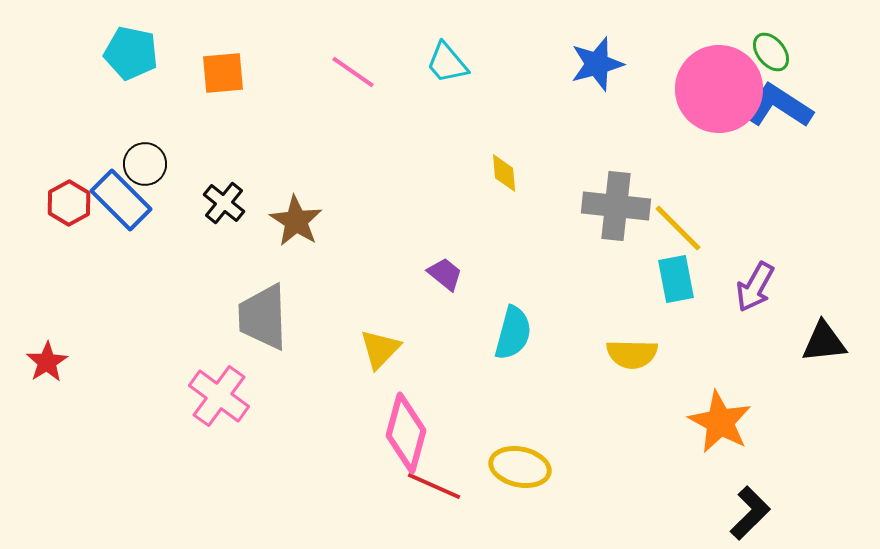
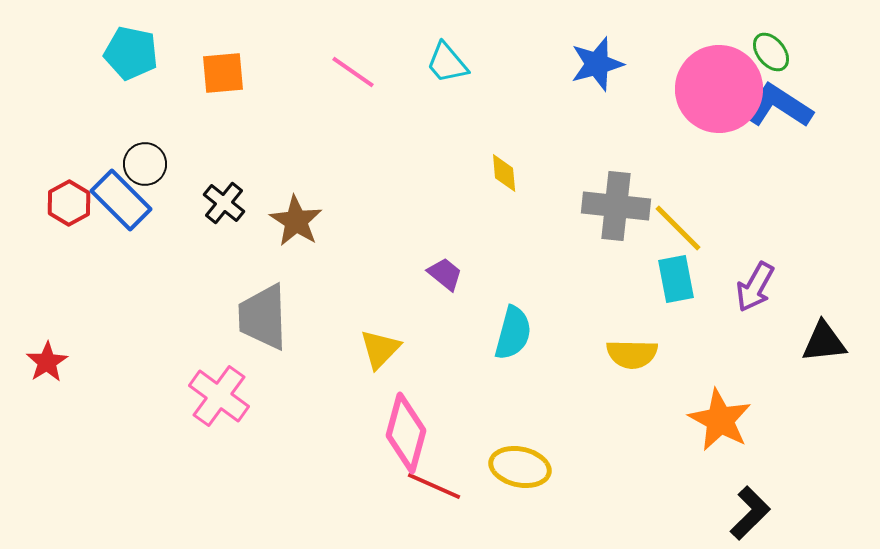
orange star: moved 2 px up
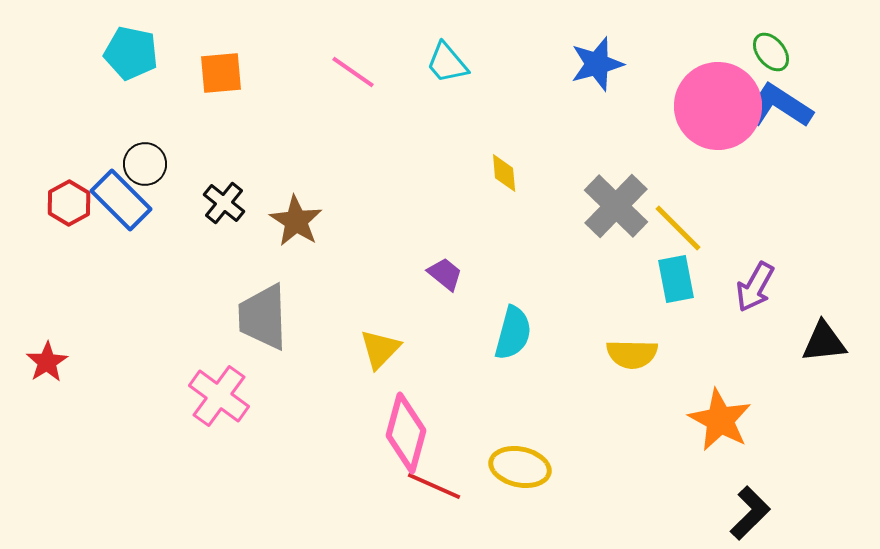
orange square: moved 2 px left
pink circle: moved 1 px left, 17 px down
gray cross: rotated 38 degrees clockwise
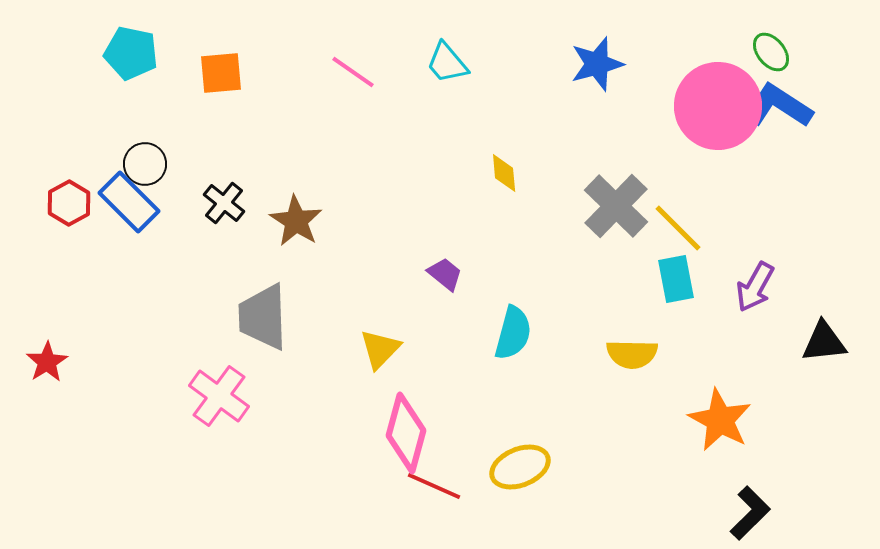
blue rectangle: moved 8 px right, 2 px down
yellow ellipse: rotated 34 degrees counterclockwise
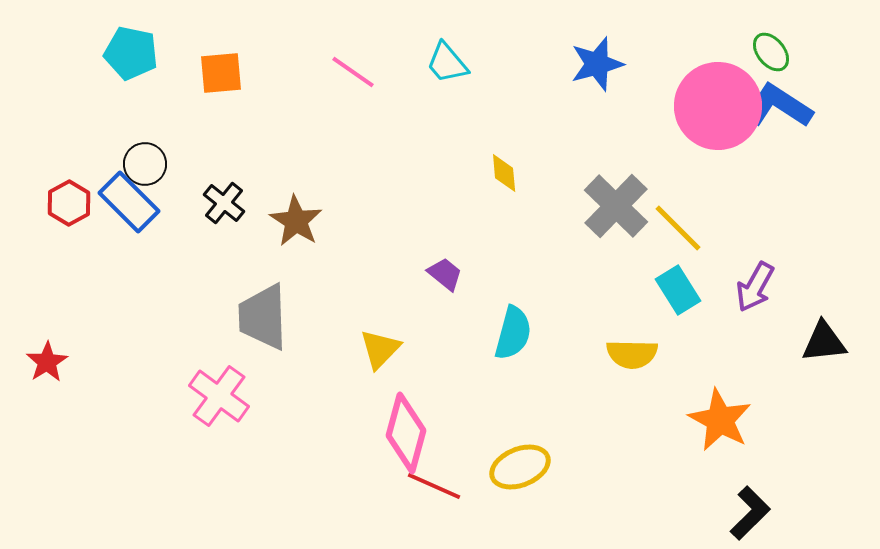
cyan rectangle: moved 2 px right, 11 px down; rotated 21 degrees counterclockwise
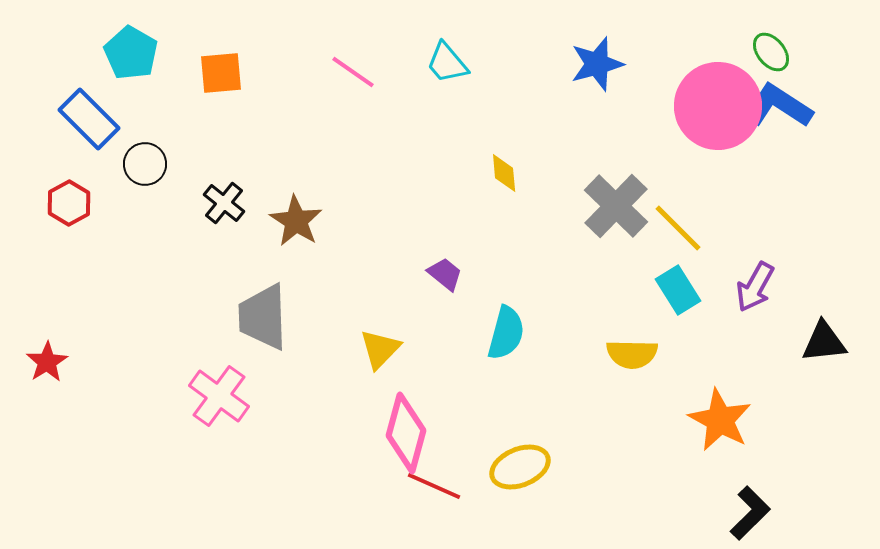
cyan pentagon: rotated 18 degrees clockwise
blue rectangle: moved 40 px left, 83 px up
cyan semicircle: moved 7 px left
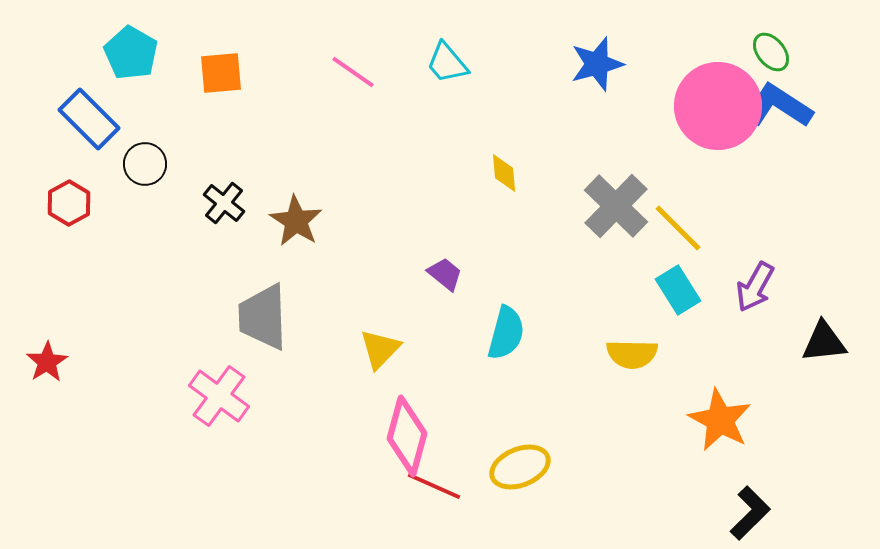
pink diamond: moved 1 px right, 3 px down
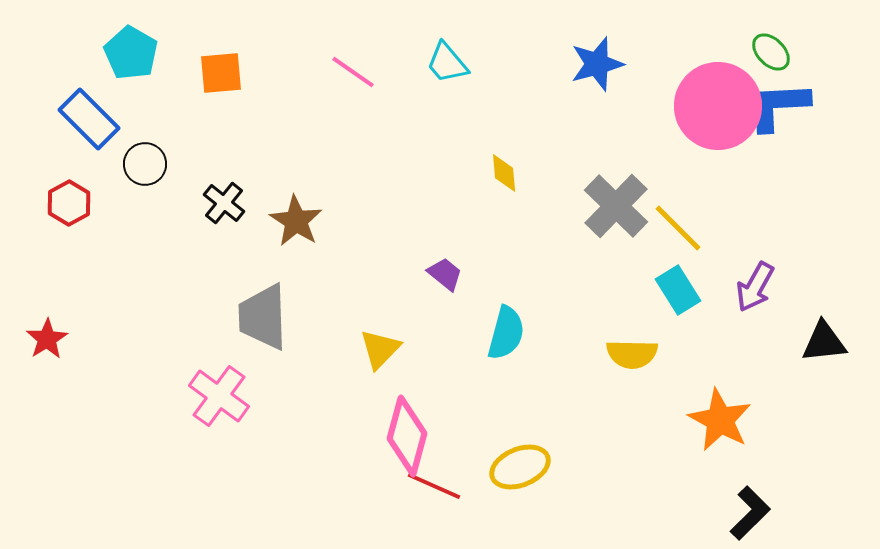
green ellipse: rotated 6 degrees counterclockwise
blue L-shape: rotated 36 degrees counterclockwise
red star: moved 23 px up
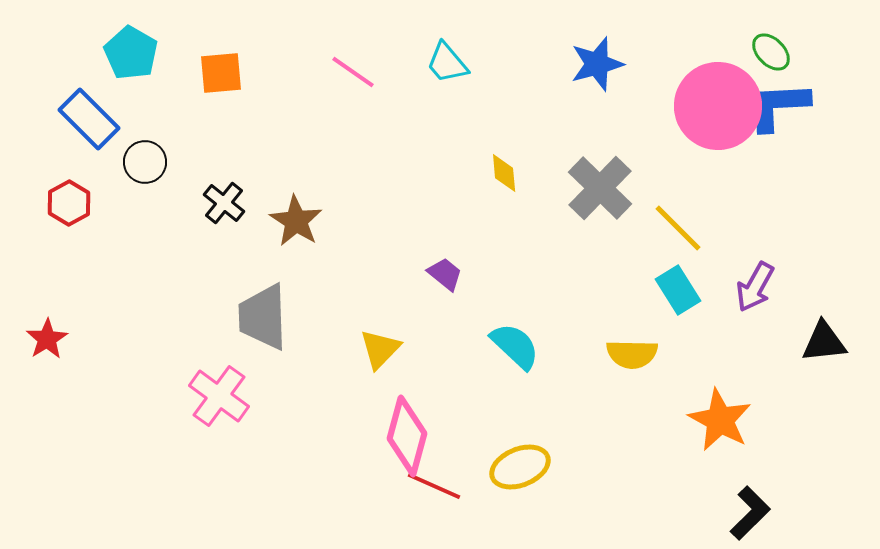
black circle: moved 2 px up
gray cross: moved 16 px left, 18 px up
cyan semicircle: moved 9 px right, 13 px down; rotated 62 degrees counterclockwise
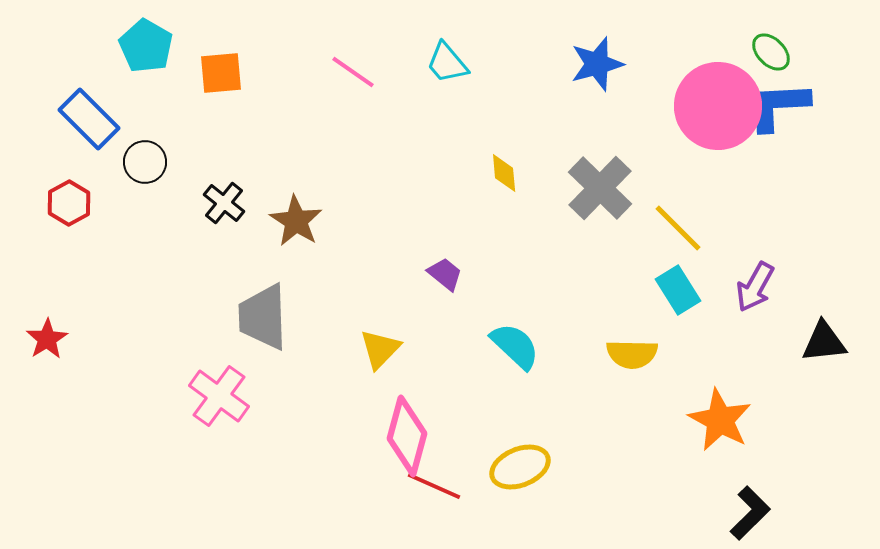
cyan pentagon: moved 15 px right, 7 px up
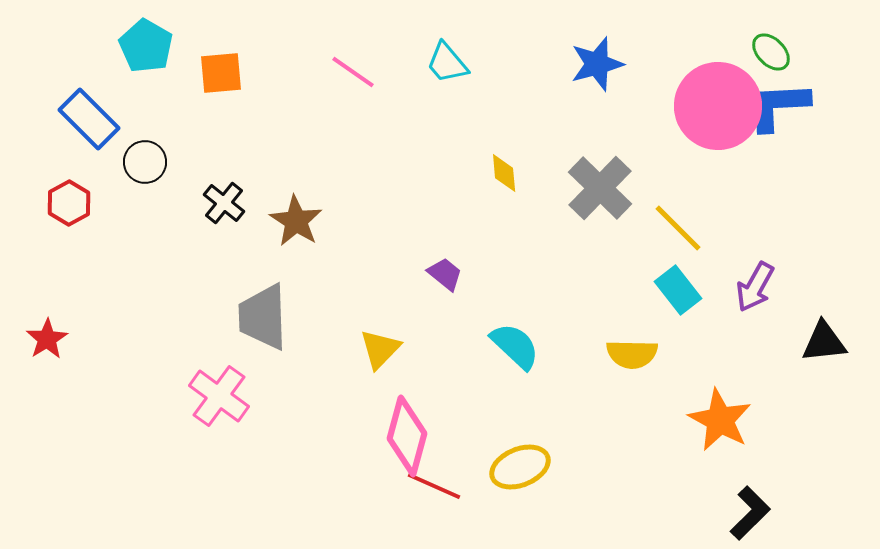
cyan rectangle: rotated 6 degrees counterclockwise
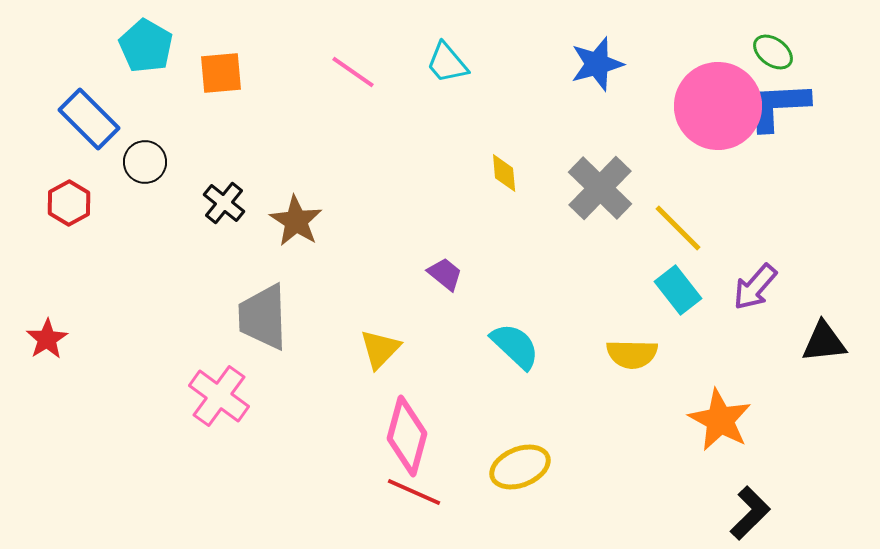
green ellipse: moved 2 px right; rotated 9 degrees counterclockwise
purple arrow: rotated 12 degrees clockwise
red line: moved 20 px left, 6 px down
